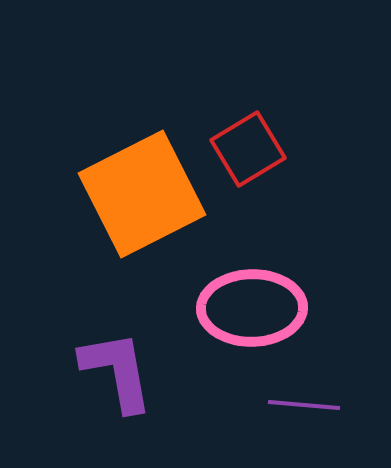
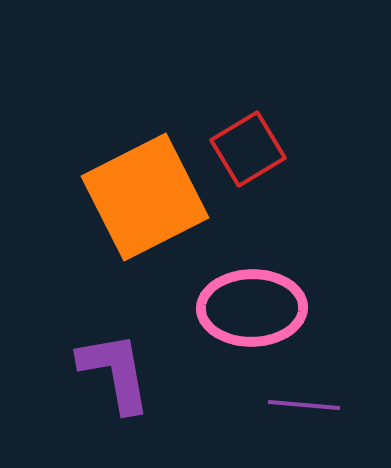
orange square: moved 3 px right, 3 px down
purple L-shape: moved 2 px left, 1 px down
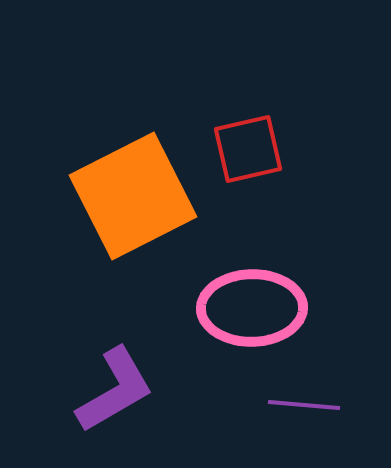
red square: rotated 18 degrees clockwise
orange square: moved 12 px left, 1 px up
purple L-shape: moved 18 px down; rotated 70 degrees clockwise
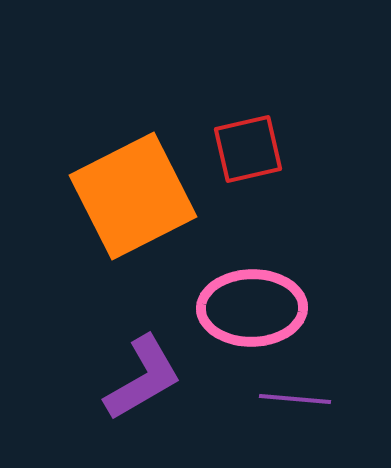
purple L-shape: moved 28 px right, 12 px up
purple line: moved 9 px left, 6 px up
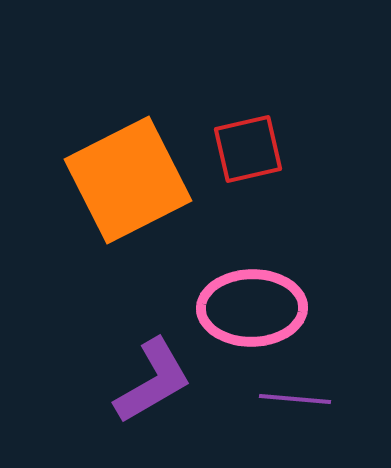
orange square: moved 5 px left, 16 px up
purple L-shape: moved 10 px right, 3 px down
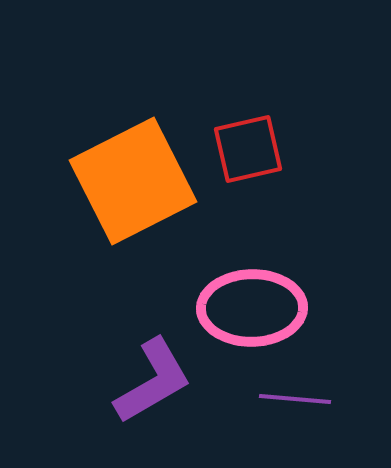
orange square: moved 5 px right, 1 px down
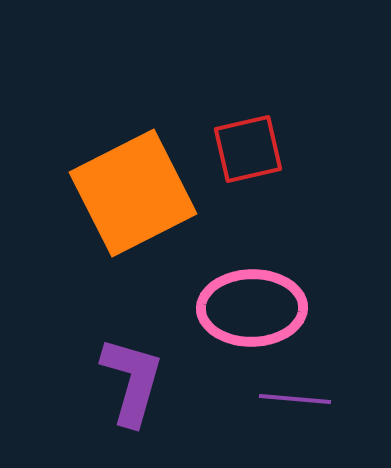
orange square: moved 12 px down
purple L-shape: moved 21 px left; rotated 44 degrees counterclockwise
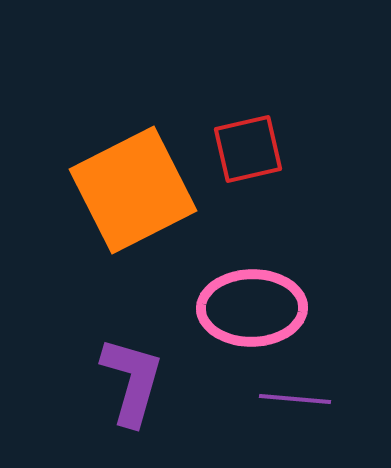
orange square: moved 3 px up
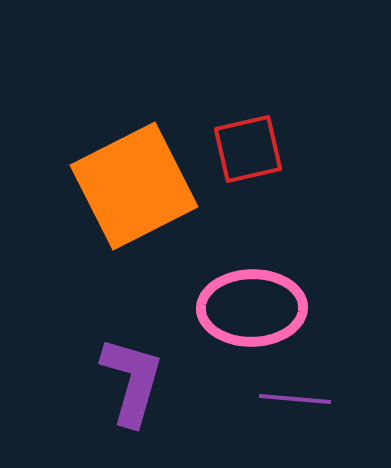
orange square: moved 1 px right, 4 px up
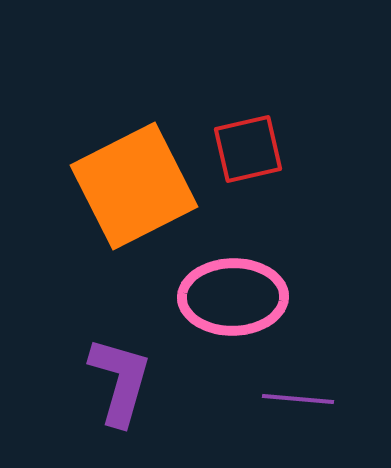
pink ellipse: moved 19 px left, 11 px up
purple L-shape: moved 12 px left
purple line: moved 3 px right
